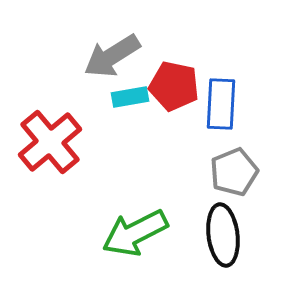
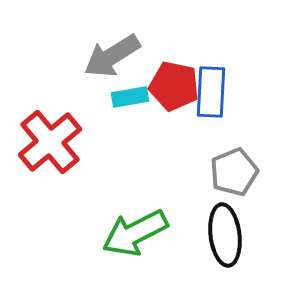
blue rectangle: moved 10 px left, 12 px up
black ellipse: moved 2 px right
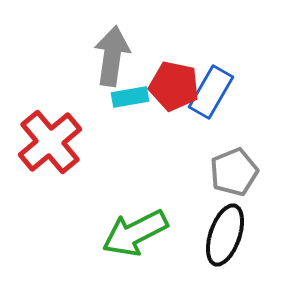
gray arrow: rotated 130 degrees clockwise
blue rectangle: rotated 27 degrees clockwise
black ellipse: rotated 26 degrees clockwise
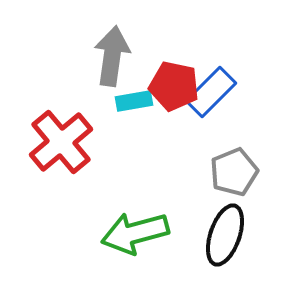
blue rectangle: rotated 15 degrees clockwise
cyan rectangle: moved 4 px right, 4 px down
red cross: moved 11 px right
green arrow: rotated 12 degrees clockwise
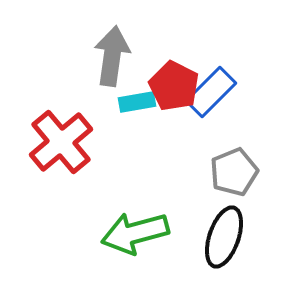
red pentagon: rotated 15 degrees clockwise
cyan rectangle: moved 3 px right, 1 px down
black ellipse: moved 1 px left, 2 px down
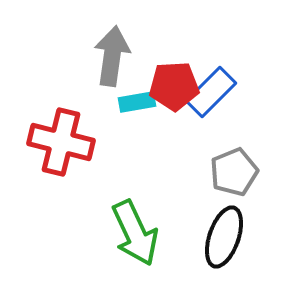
red pentagon: rotated 30 degrees counterclockwise
red cross: rotated 36 degrees counterclockwise
green arrow: rotated 100 degrees counterclockwise
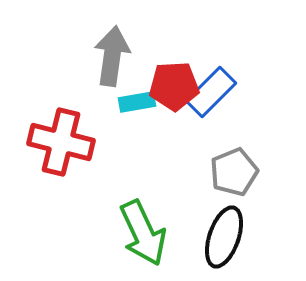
green arrow: moved 8 px right
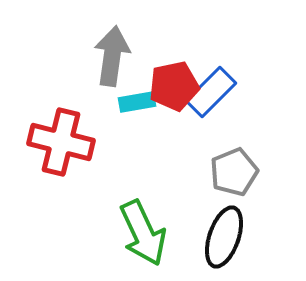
red pentagon: rotated 9 degrees counterclockwise
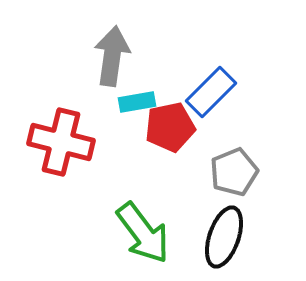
red pentagon: moved 4 px left, 41 px down
green arrow: rotated 12 degrees counterclockwise
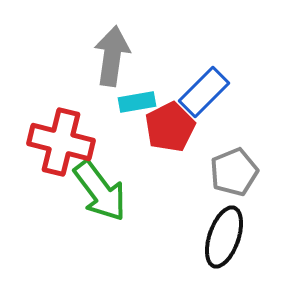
blue rectangle: moved 7 px left
red pentagon: rotated 15 degrees counterclockwise
green arrow: moved 43 px left, 42 px up
